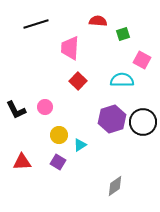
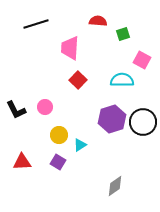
red square: moved 1 px up
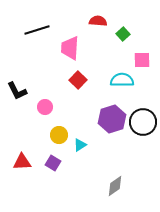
black line: moved 1 px right, 6 px down
green square: rotated 24 degrees counterclockwise
pink square: rotated 30 degrees counterclockwise
black L-shape: moved 1 px right, 19 px up
purple square: moved 5 px left, 1 px down
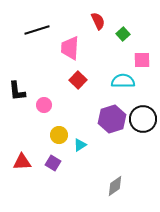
red semicircle: rotated 60 degrees clockwise
cyan semicircle: moved 1 px right, 1 px down
black L-shape: rotated 20 degrees clockwise
pink circle: moved 1 px left, 2 px up
black circle: moved 3 px up
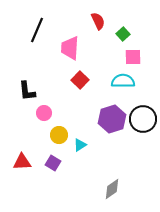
black line: rotated 50 degrees counterclockwise
pink square: moved 9 px left, 3 px up
red square: moved 2 px right
black L-shape: moved 10 px right
pink circle: moved 8 px down
gray diamond: moved 3 px left, 3 px down
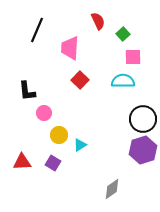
purple hexagon: moved 31 px right, 31 px down
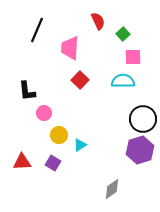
purple hexagon: moved 3 px left
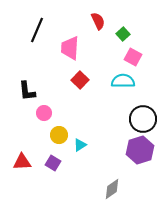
pink square: rotated 30 degrees clockwise
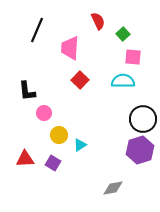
pink square: rotated 24 degrees counterclockwise
red triangle: moved 3 px right, 3 px up
gray diamond: moved 1 px right, 1 px up; rotated 25 degrees clockwise
